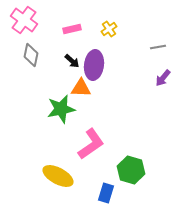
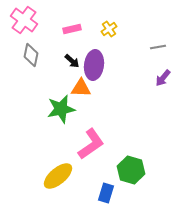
yellow ellipse: rotated 68 degrees counterclockwise
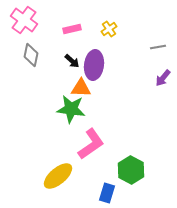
green star: moved 10 px right; rotated 20 degrees clockwise
green hexagon: rotated 12 degrees clockwise
blue rectangle: moved 1 px right
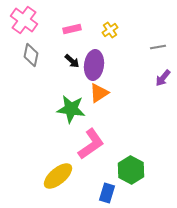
yellow cross: moved 1 px right, 1 px down
orange triangle: moved 18 px right, 5 px down; rotated 35 degrees counterclockwise
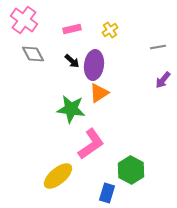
gray diamond: moved 2 px right, 1 px up; rotated 40 degrees counterclockwise
purple arrow: moved 2 px down
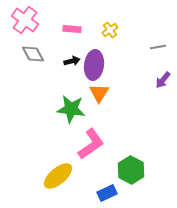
pink cross: moved 1 px right
pink rectangle: rotated 18 degrees clockwise
black arrow: rotated 56 degrees counterclockwise
orange triangle: rotated 25 degrees counterclockwise
blue rectangle: rotated 48 degrees clockwise
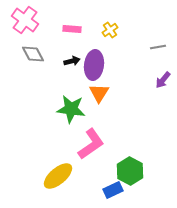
green hexagon: moved 1 px left, 1 px down
blue rectangle: moved 6 px right, 3 px up
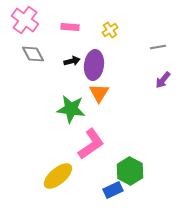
pink rectangle: moved 2 px left, 2 px up
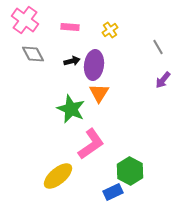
gray line: rotated 70 degrees clockwise
green star: rotated 16 degrees clockwise
blue rectangle: moved 2 px down
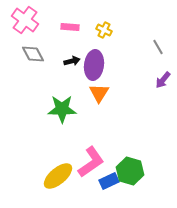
yellow cross: moved 6 px left; rotated 28 degrees counterclockwise
green star: moved 9 px left; rotated 24 degrees counterclockwise
pink L-shape: moved 18 px down
green hexagon: rotated 12 degrees counterclockwise
blue rectangle: moved 4 px left, 11 px up
